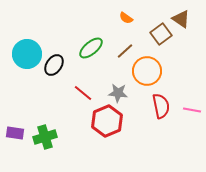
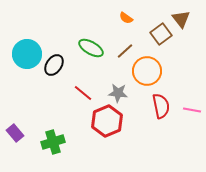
brown triangle: rotated 18 degrees clockwise
green ellipse: rotated 70 degrees clockwise
purple rectangle: rotated 42 degrees clockwise
green cross: moved 8 px right, 5 px down
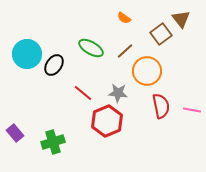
orange semicircle: moved 2 px left
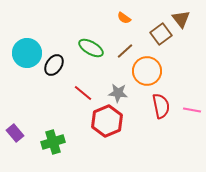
cyan circle: moved 1 px up
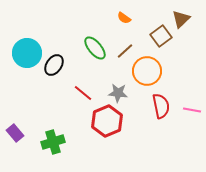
brown triangle: rotated 24 degrees clockwise
brown square: moved 2 px down
green ellipse: moved 4 px right; rotated 20 degrees clockwise
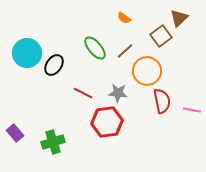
brown triangle: moved 2 px left, 1 px up
red line: rotated 12 degrees counterclockwise
red semicircle: moved 1 px right, 5 px up
red hexagon: moved 1 px down; rotated 16 degrees clockwise
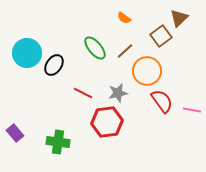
gray star: rotated 18 degrees counterclockwise
red semicircle: rotated 25 degrees counterclockwise
green cross: moved 5 px right; rotated 25 degrees clockwise
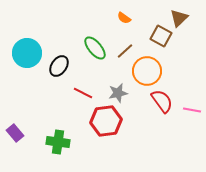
brown square: rotated 25 degrees counterclockwise
black ellipse: moved 5 px right, 1 px down
red hexagon: moved 1 px left, 1 px up
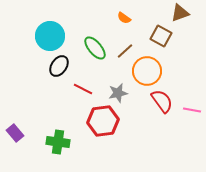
brown triangle: moved 1 px right, 5 px up; rotated 24 degrees clockwise
cyan circle: moved 23 px right, 17 px up
red line: moved 4 px up
red hexagon: moved 3 px left
